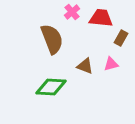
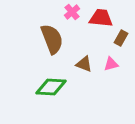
brown triangle: moved 1 px left, 2 px up
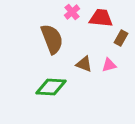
pink triangle: moved 2 px left, 1 px down
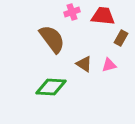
pink cross: rotated 21 degrees clockwise
red trapezoid: moved 2 px right, 2 px up
brown semicircle: rotated 16 degrees counterclockwise
brown triangle: rotated 12 degrees clockwise
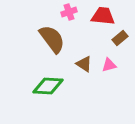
pink cross: moved 3 px left
brown rectangle: moved 1 px left; rotated 21 degrees clockwise
green diamond: moved 3 px left, 1 px up
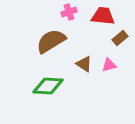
brown semicircle: moved 1 px left, 2 px down; rotated 84 degrees counterclockwise
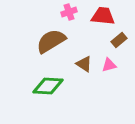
brown rectangle: moved 1 px left, 2 px down
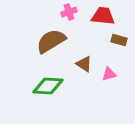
brown rectangle: rotated 56 degrees clockwise
pink triangle: moved 9 px down
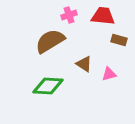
pink cross: moved 3 px down
brown semicircle: moved 1 px left
